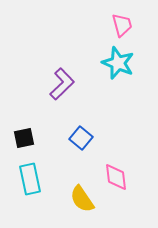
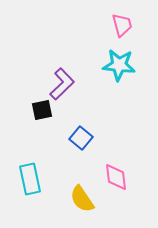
cyan star: moved 1 px right, 2 px down; rotated 16 degrees counterclockwise
black square: moved 18 px right, 28 px up
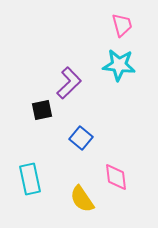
purple L-shape: moved 7 px right, 1 px up
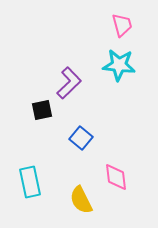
cyan rectangle: moved 3 px down
yellow semicircle: moved 1 px left, 1 px down; rotated 8 degrees clockwise
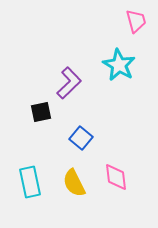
pink trapezoid: moved 14 px right, 4 px up
cyan star: rotated 24 degrees clockwise
black square: moved 1 px left, 2 px down
yellow semicircle: moved 7 px left, 17 px up
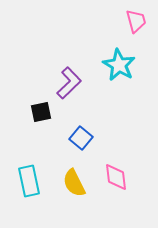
cyan rectangle: moved 1 px left, 1 px up
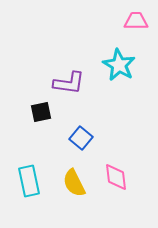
pink trapezoid: rotated 75 degrees counterclockwise
purple L-shape: rotated 52 degrees clockwise
